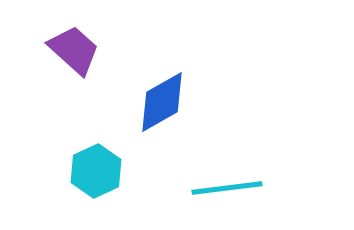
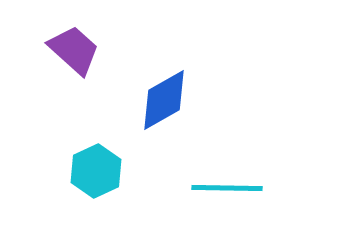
blue diamond: moved 2 px right, 2 px up
cyan line: rotated 8 degrees clockwise
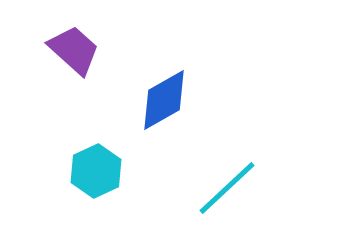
cyan line: rotated 44 degrees counterclockwise
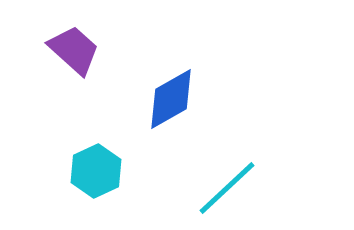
blue diamond: moved 7 px right, 1 px up
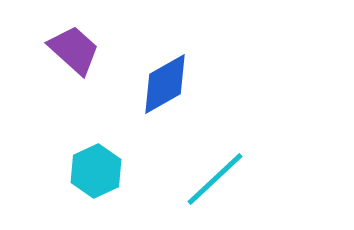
blue diamond: moved 6 px left, 15 px up
cyan line: moved 12 px left, 9 px up
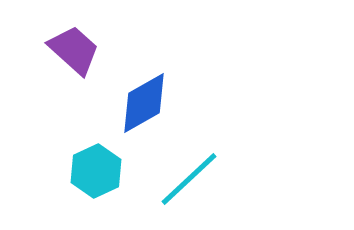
blue diamond: moved 21 px left, 19 px down
cyan line: moved 26 px left
